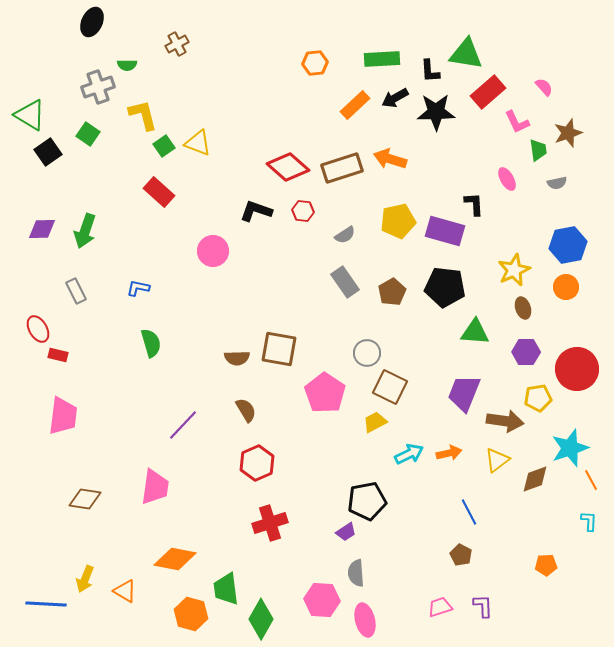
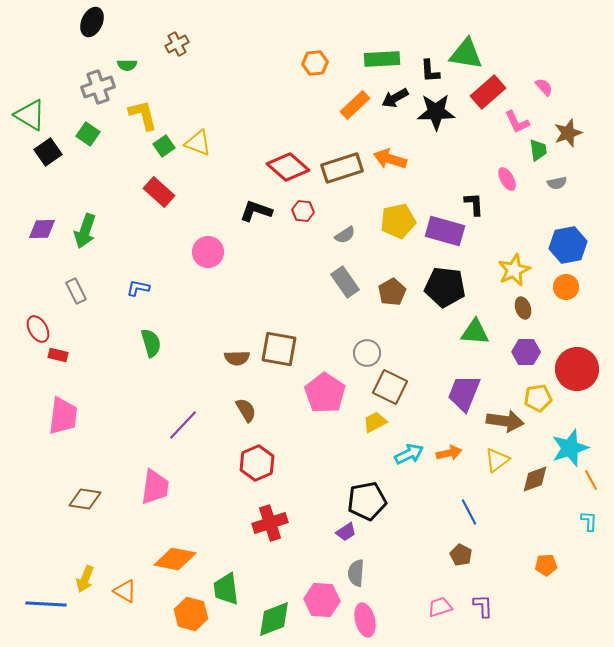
pink circle at (213, 251): moved 5 px left, 1 px down
gray semicircle at (356, 573): rotated 8 degrees clockwise
green diamond at (261, 619): moved 13 px right; rotated 39 degrees clockwise
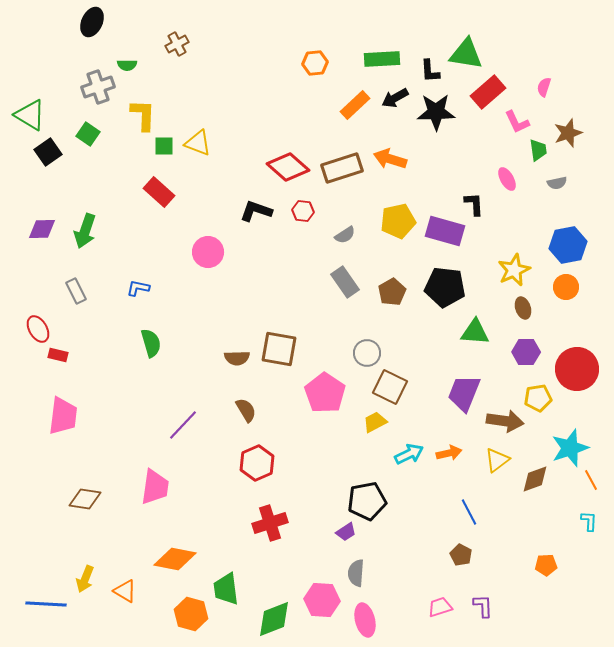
pink semicircle at (544, 87): rotated 120 degrees counterclockwise
yellow L-shape at (143, 115): rotated 16 degrees clockwise
green square at (164, 146): rotated 35 degrees clockwise
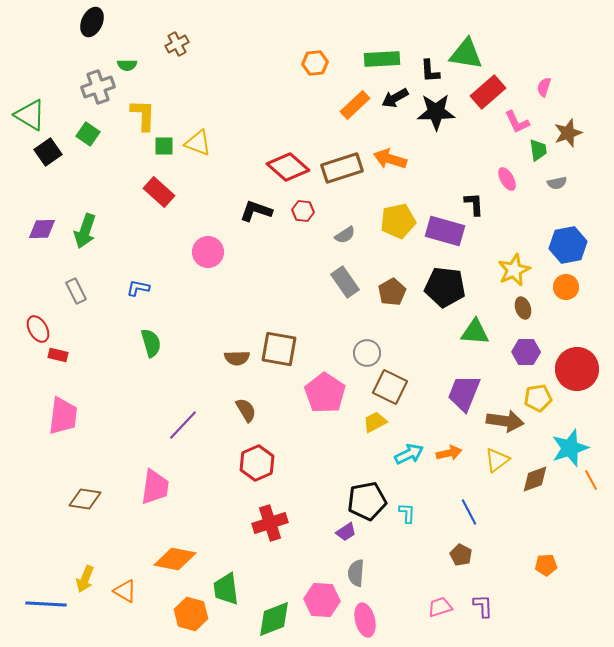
cyan L-shape at (589, 521): moved 182 px left, 8 px up
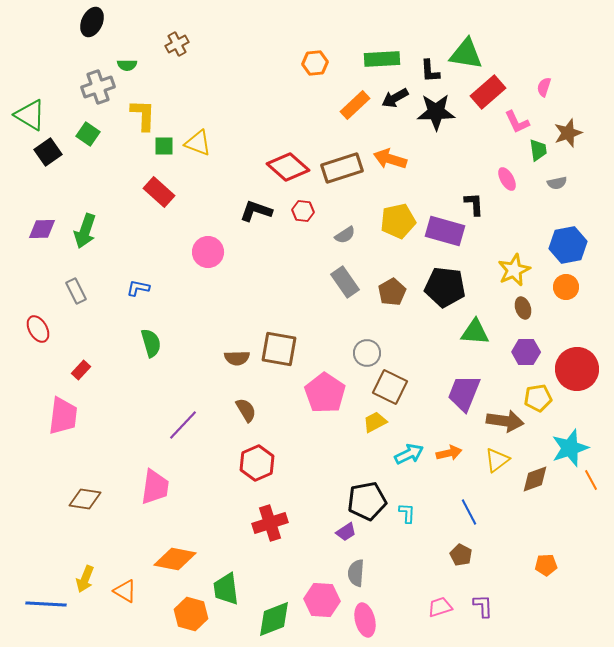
red rectangle at (58, 355): moved 23 px right, 15 px down; rotated 60 degrees counterclockwise
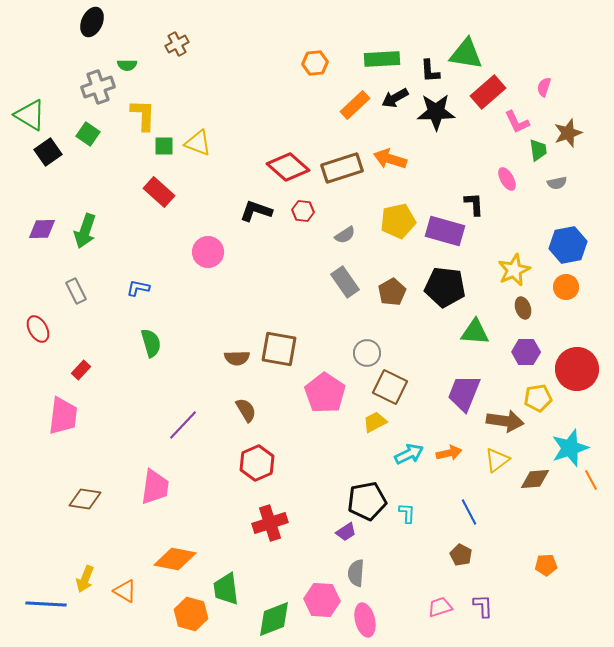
brown diamond at (535, 479): rotated 16 degrees clockwise
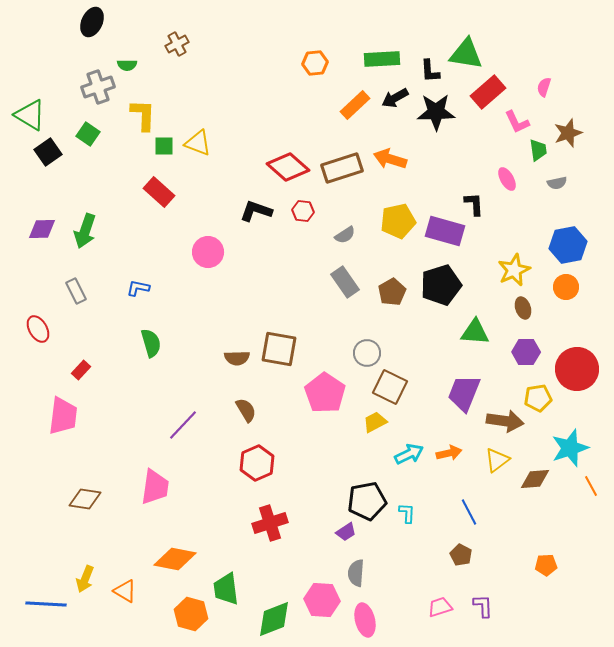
black pentagon at (445, 287): moved 4 px left, 2 px up; rotated 24 degrees counterclockwise
orange line at (591, 480): moved 6 px down
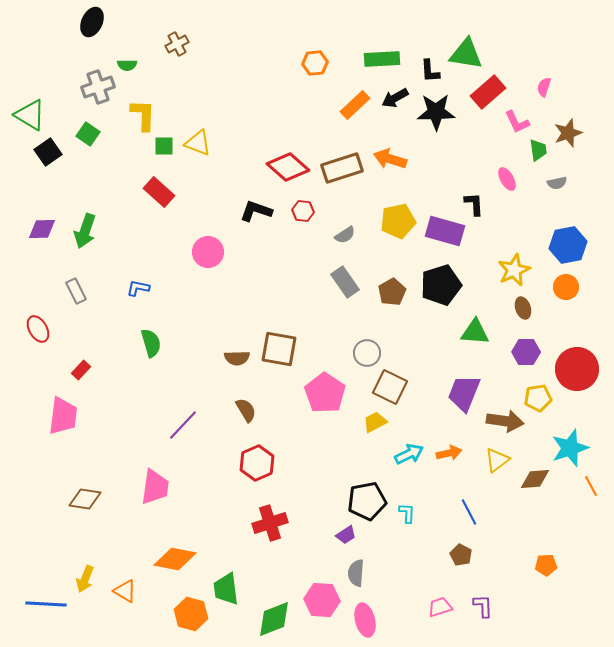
purple trapezoid at (346, 532): moved 3 px down
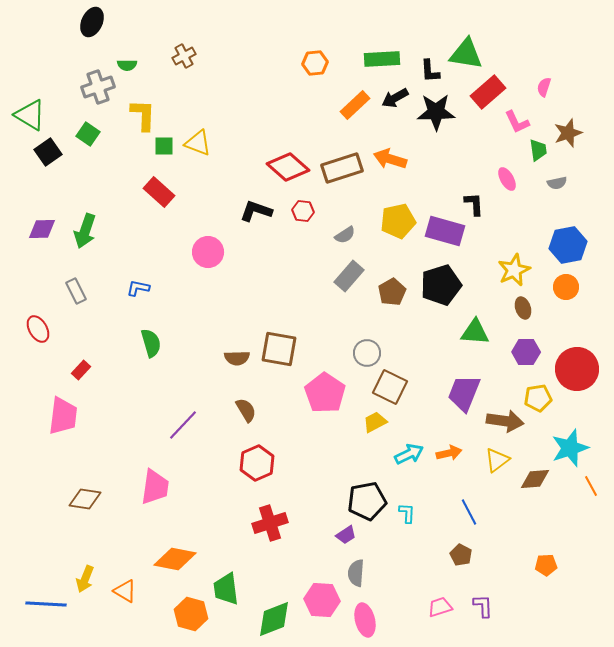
brown cross at (177, 44): moved 7 px right, 12 px down
gray rectangle at (345, 282): moved 4 px right, 6 px up; rotated 76 degrees clockwise
